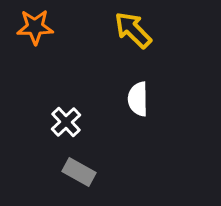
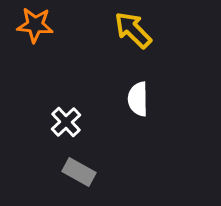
orange star: moved 2 px up; rotated 6 degrees clockwise
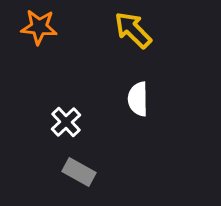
orange star: moved 4 px right, 2 px down
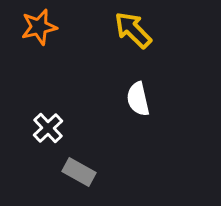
orange star: rotated 18 degrees counterclockwise
white semicircle: rotated 12 degrees counterclockwise
white cross: moved 18 px left, 6 px down
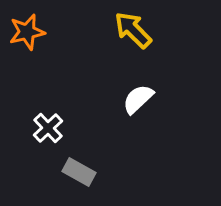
orange star: moved 12 px left, 5 px down
white semicircle: rotated 60 degrees clockwise
